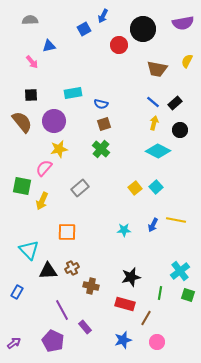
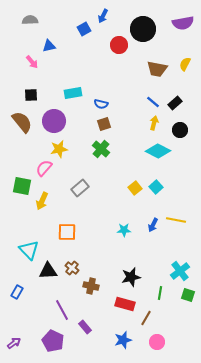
yellow semicircle at (187, 61): moved 2 px left, 3 px down
brown cross at (72, 268): rotated 24 degrees counterclockwise
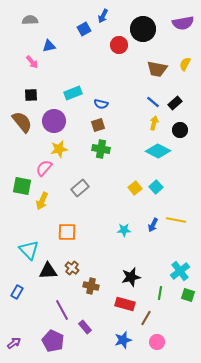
cyan rectangle at (73, 93): rotated 12 degrees counterclockwise
brown square at (104, 124): moved 6 px left, 1 px down
green cross at (101, 149): rotated 30 degrees counterclockwise
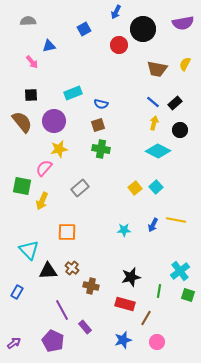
blue arrow at (103, 16): moved 13 px right, 4 px up
gray semicircle at (30, 20): moved 2 px left, 1 px down
green line at (160, 293): moved 1 px left, 2 px up
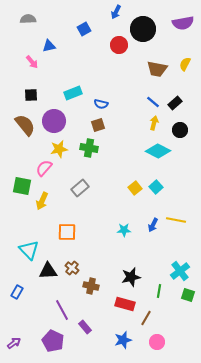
gray semicircle at (28, 21): moved 2 px up
brown semicircle at (22, 122): moved 3 px right, 3 px down
green cross at (101, 149): moved 12 px left, 1 px up
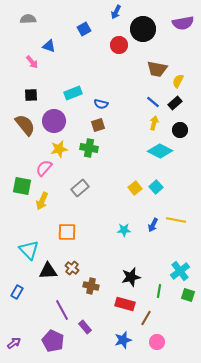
blue triangle at (49, 46): rotated 32 degrees clockwise
yellow semicircle at (185, 64): moved 7 px left, 17 px down
cyan diamond at (158, 151): moved 2 px right
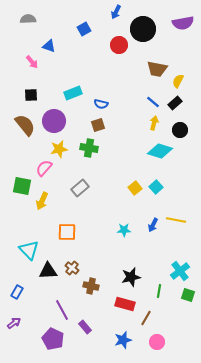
cyan diamond at (160, 151): rotated 10 degrees counterclockwise
purple pentagon at (53, 341): moved 2 px up
purple arrow at (14, 343): moved 20 px up
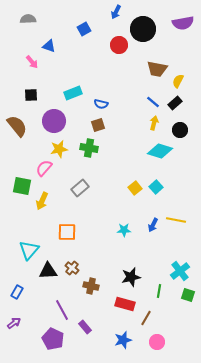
brown semicircle at (25, 125): moved 8 px left, 1 px down
cyan triangle at (29, 250): rotated 25 degrees clockwise
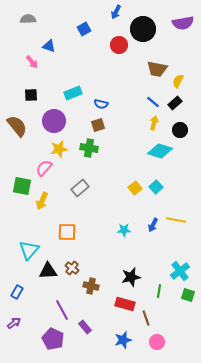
brown line at (146, 318): rotated 49 degrees counterclockwise
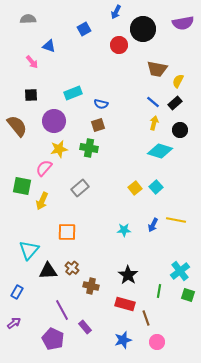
black star at (131, 277): moved 3 px left, 2 px up; rotated 24 degrees counterclockwise
